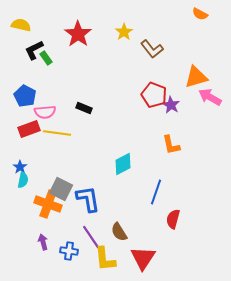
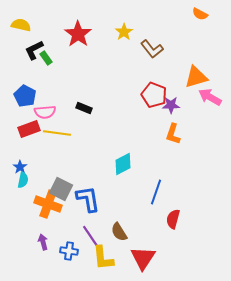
purple star: rotated 30 degrees counterclockwise
orange L-shape: moved 2 px right, 11 px up; rotated 30 degrees clockwise
yellow L-shape: moved 2 px left, 1 px up
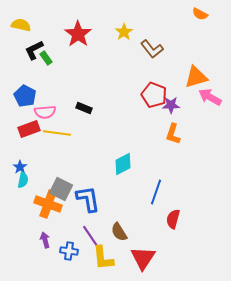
purple arrow: moved 2 px right, 2 px up
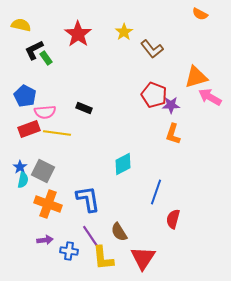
gray square: moved 18 px left, 18 px up
purple arrow: rotated 98 degrees clockwise
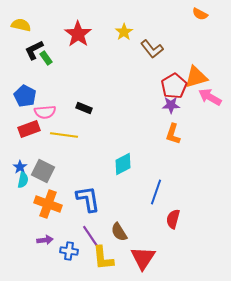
red pentagon: moved 20 px right, 9 px up; rotated 20 degrees clockwise
yellow line: moved 7 px right, 2 px down
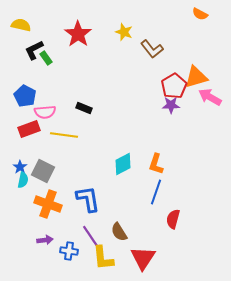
yellow star: rotated 18 degrees counterclockwise
orange L-shape: moved 17 px left, 30 px down
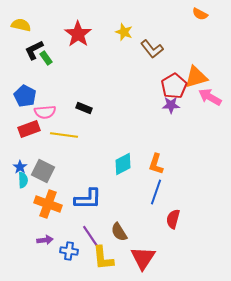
cyan semicircle: rotated 14 degrees counterclockwise
blue L-shape: rotated 100 degrees clockwise
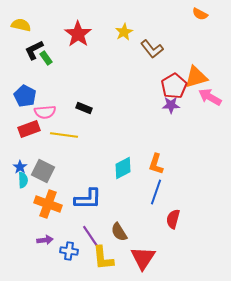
yellow star: rotated 24 degrees clockwise
cyan diamond: moved 4 px down
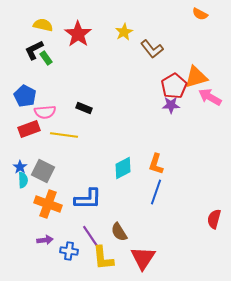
yellow semicircle: moved 22 px right
red semicircle: moved 41 px right
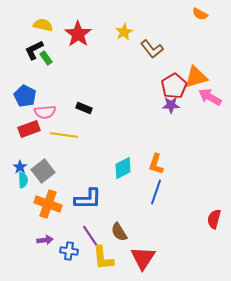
gray square: rotated 25 degrees clockwise
